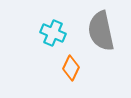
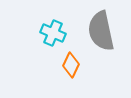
orange diamond: moved 3 px up
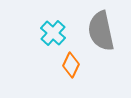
cyan cross: rotated 20 degrees clockwise
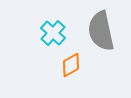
orange diamond: rotated 35 degrees clockwise
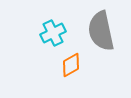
cyan cross: rotated 20 degrees clockwise
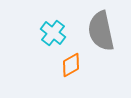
cyan cross: rotated 25 degrees counterclockwise
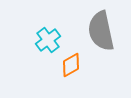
cyan cross: moved 5 px left, 7 px down; rotated 15 degrees clockwise
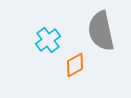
orange diamond: moved 4 px right
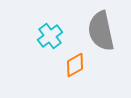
cyan cross: moved 2 px right, 4 px up
